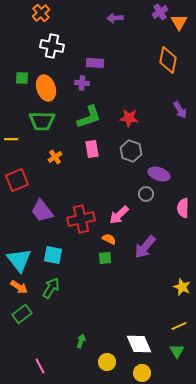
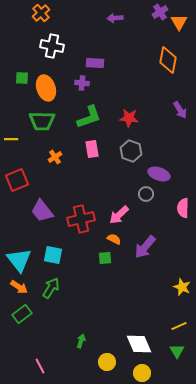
orange semicircle at (109, 239): moved 5 px right
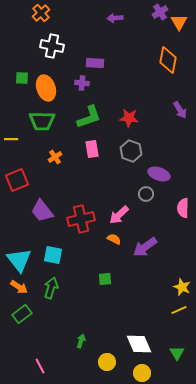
purple arrow at (145, 247): rotated 15 degrees clockwise
green square at (105, 258): moved 21 px down
green arrow at (51, 288): rotated 15 degrees counterclockwise
yellow line at (179, 326): moved 16 px up
green triangle at (177, 351): moved 2 px down
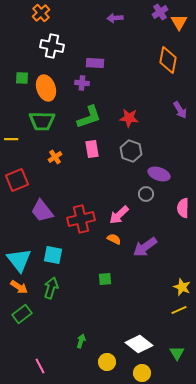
white diamond at (139, 344): rotated 28 degrees counterclockwise
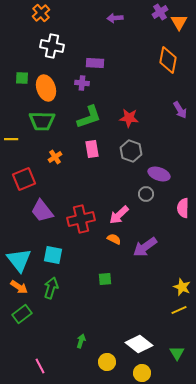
red square at (17, 180): moved 7 px right, 1 px up
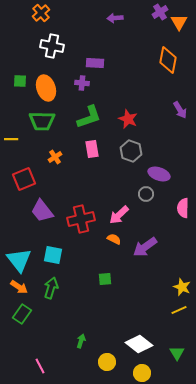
green square at (22, 78): moved 2 px left, 3 px down
red star at (129, 118): moved 1 px left, 1 px down; rotated 18 degrees clockwise
green rectangle at (22, 314): rotated 18 degrees counterclockwise
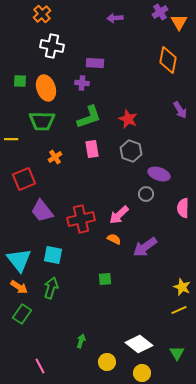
orange cross at (41, 13): moved 1 px right, 1 px down
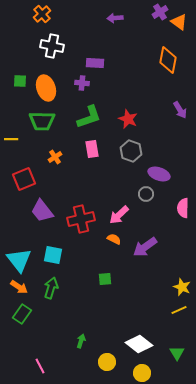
orange triangle at (179, 22): rotated 24 degrees counterclockwise
